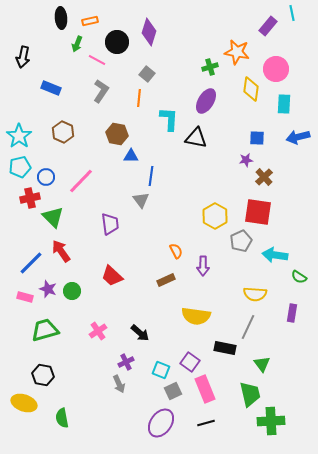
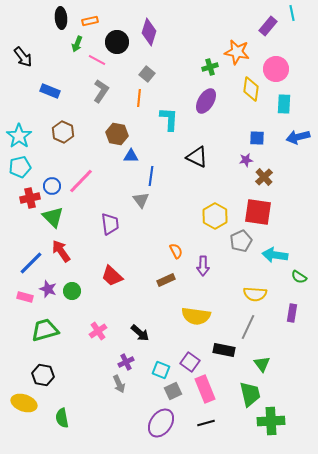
black arrow at (23, 57): rotated 50 degrees counterclockwise
blue rectangle at (51, 88): moved 1 px left, 3 px down
black triangle at (196, 138): moved 1 px right, 19 px down; rotated 15 degrees clockwise
blue circle at (46, 177): moved 6 px right, 9 px down
black rectangle at (225, 348): moved 1 px left, 2 px down
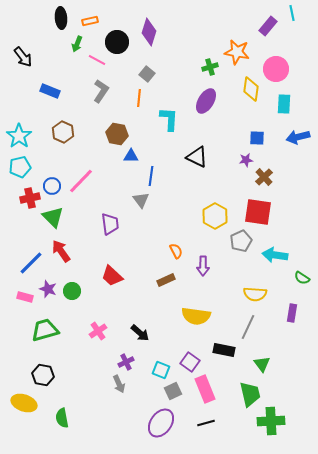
green semicircle at (299, 277): moved 3 px right, 1 px down
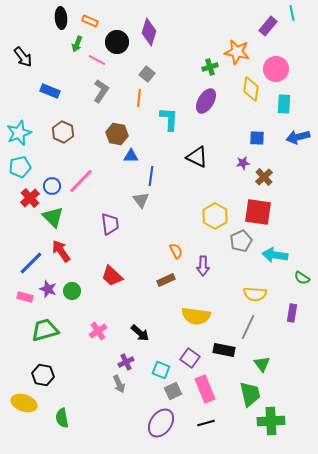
orange rectangle at (90, 21): rotated 35 degrees clockwise
cyan star at (19, 136): moved 3 px up; rotated 15 degrees clockwise
purple star at (246, 160): moved 3 px left, 3 px down
red cross at (30, 198): rotated 30 degrees counterclockwise
purple square at (190, 362): moved 4 px up
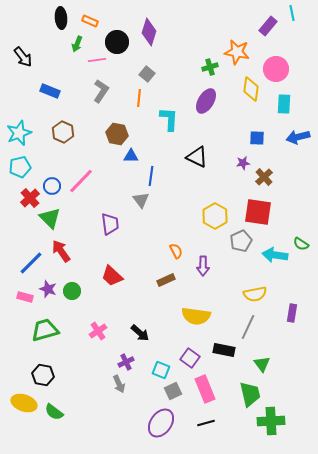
pink line at (97, 60): rotated 36 degrees counterclockwise
green triangle at (53, 217): moved 3 px left, 1 px down
green semicircle at (302, 278): moved 1 px left, 34 px up
yellow semicircle at (255, 294): rotated 15 degrees counterclockwise
green semicircle at (62, 418): moved 8 px left, 6 px up; rotated 42 degrees counterclockwise
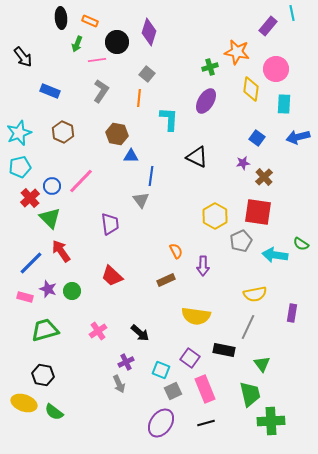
blue square at (257, 138): rotated 35 degrees clockwise
